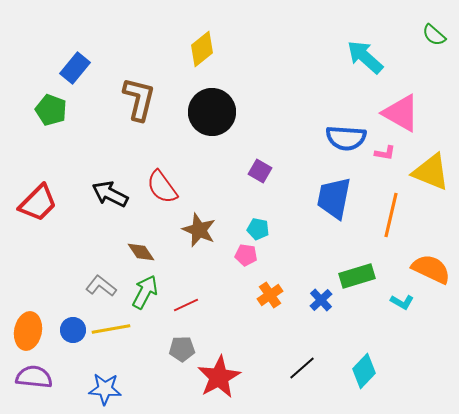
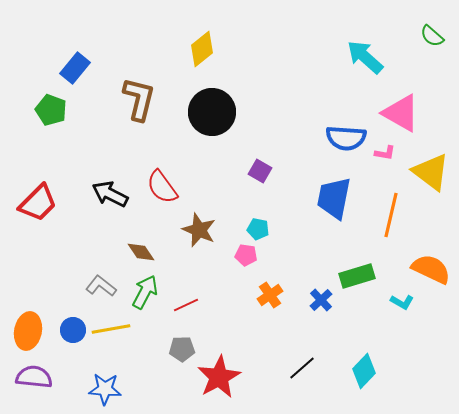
green semicircle: moved 2 px left, 1 px down
yellow triangle: rotated 15 degrees clockwise
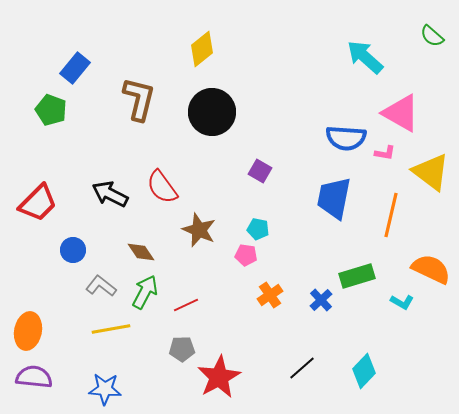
blue circle: moved 80 px up
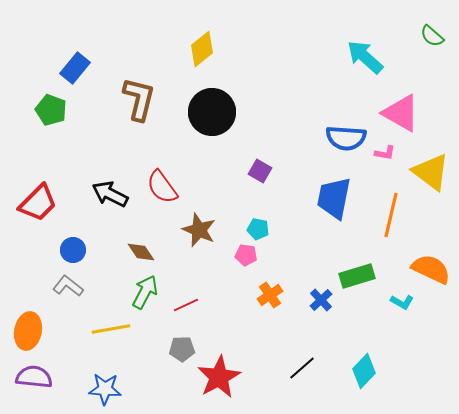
gray L-shape: moved 33 px left
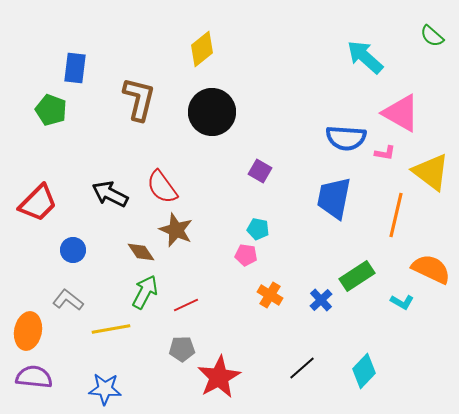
blue rectangle: rotated 32 degrees counterclockwise
orange line: moved 5 px right
brown star: moved 23 px left
green rectangle: rotated 16 degrees counterclockwise
gray L-shape: moved 14 px down
orange cross: rotated 25 degrees counterclockwise
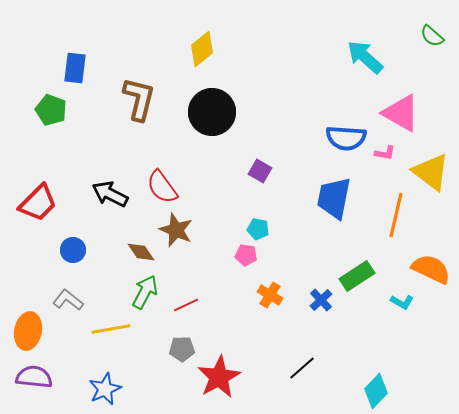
cyan diamond: moved 12 px right, 20 px down
blue star: rotated 28 degrees counterclockwise
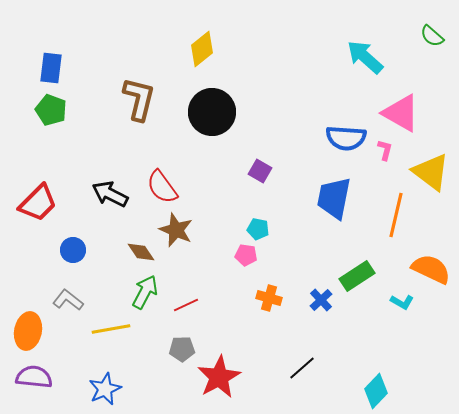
blue rectangle: moved 24 px left
pink L-shape: moved 3 px up; rotated 85 degrees counterclockwise
orange cross: moved 1 px left, 3 px down; rotated 15 degrees counterclockwise
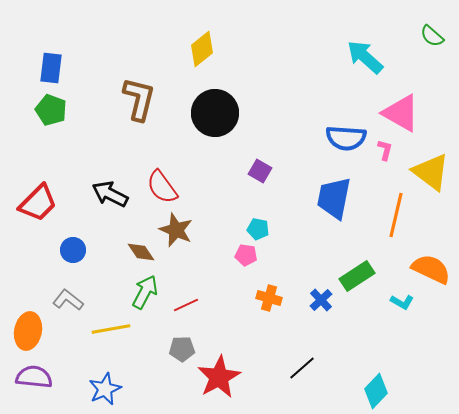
black circle: moved 3 px right, 1 px down
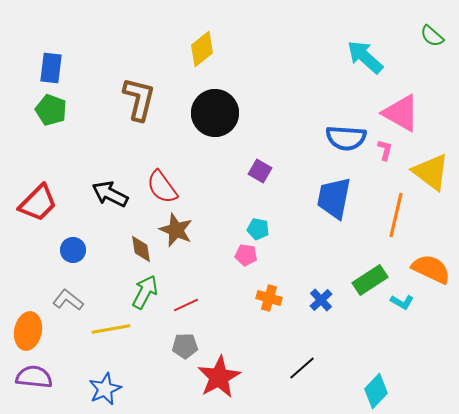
brown diamond: moved 3 px up; rotated 24 degrees clockwise
green rectangle: moved 13 px right, 4 px down
gray pentagon: moved 3 px right, 3 px up
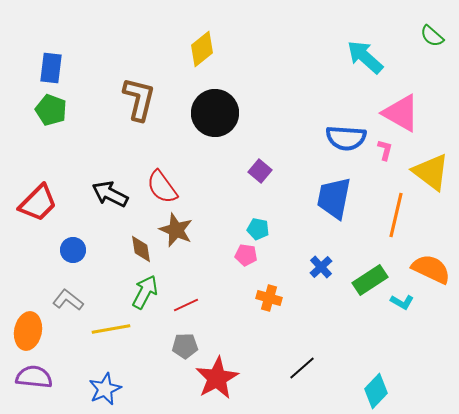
purple square: rotated 10 degrees clockwise
blue cross: moved 33 px up
red star: moved 2 px left, 1 px down
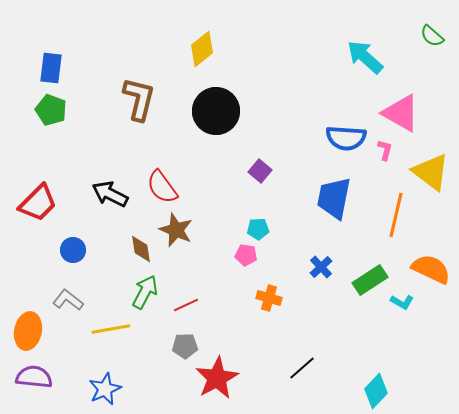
black circle: moved 1 px right, 2 px up
cyan pentagon: rotated 15 degrees counterclockwise
